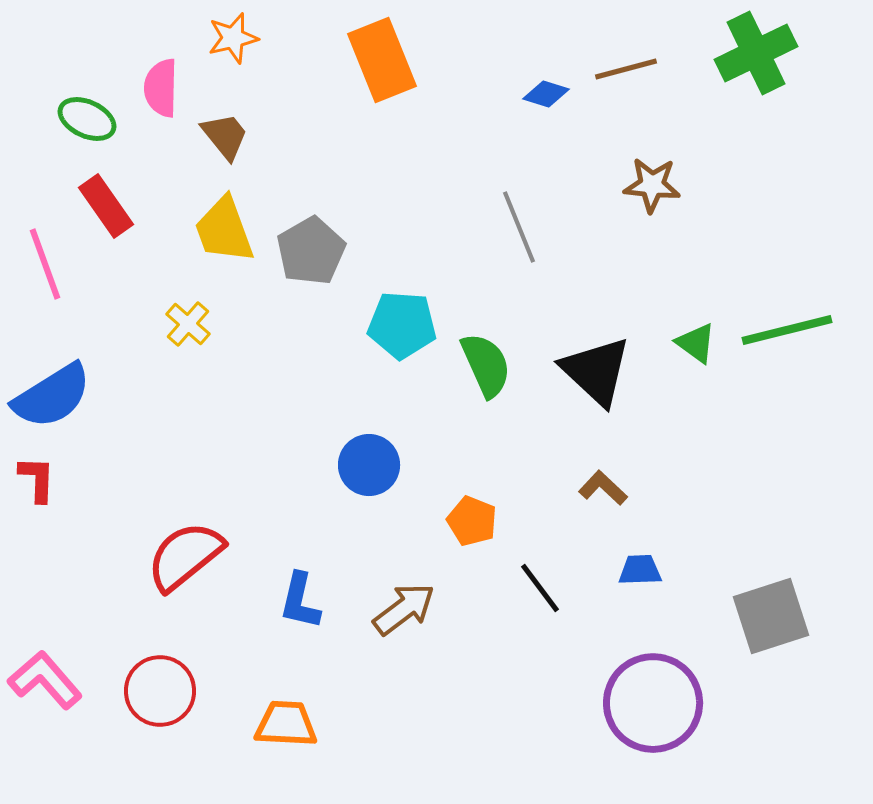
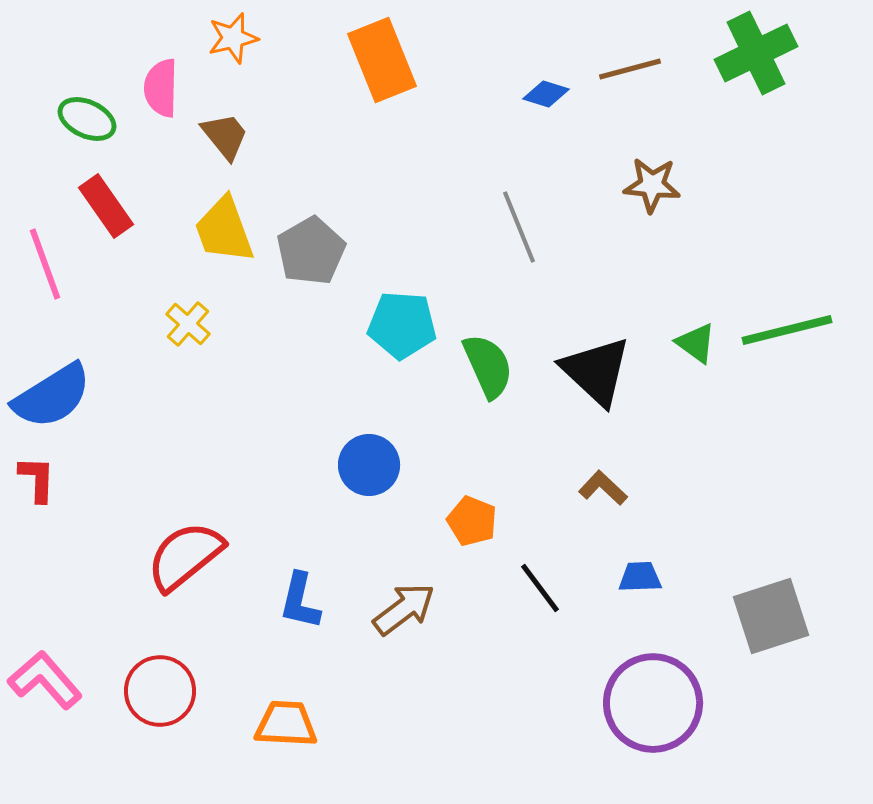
brown line: moved 4 px right
green semicircle: moved 2 px right, 1 px down
blue trapezoid: moved 7 px down
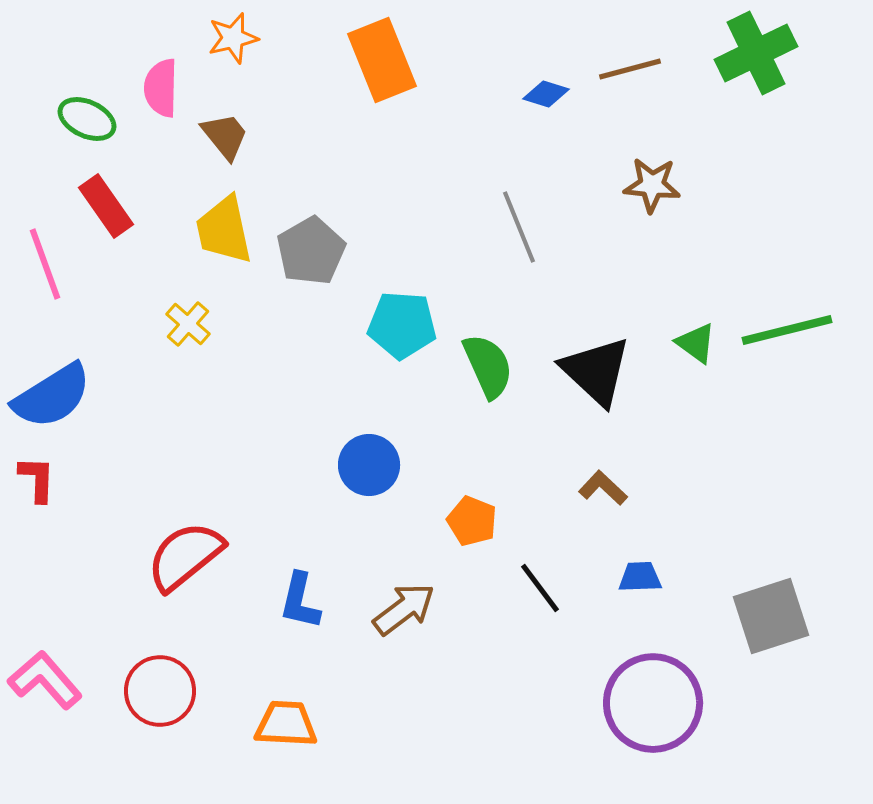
yellow trapezoid: rotated 8 degrees clockwise
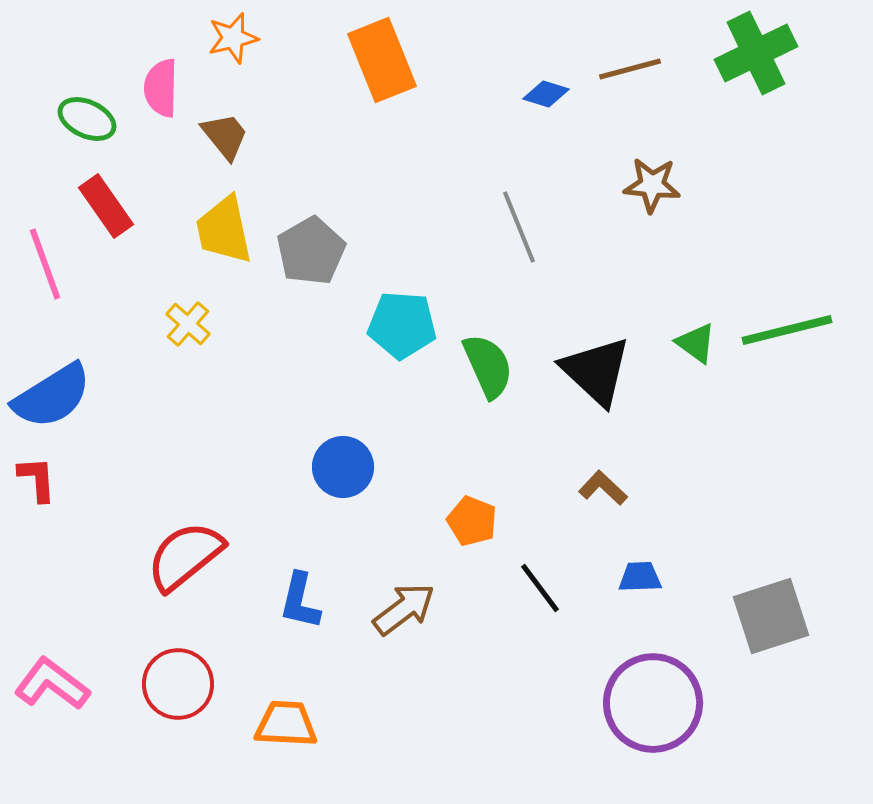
blue circle: moved 26 px left, 2 px down
red L-shape: rotated 6 degrees counterclockwise
pink L-shape: moved 7 px right, 4 px down; rotated 12 degrees counterclockwise
red circle: moved 18 px right, 7 px up
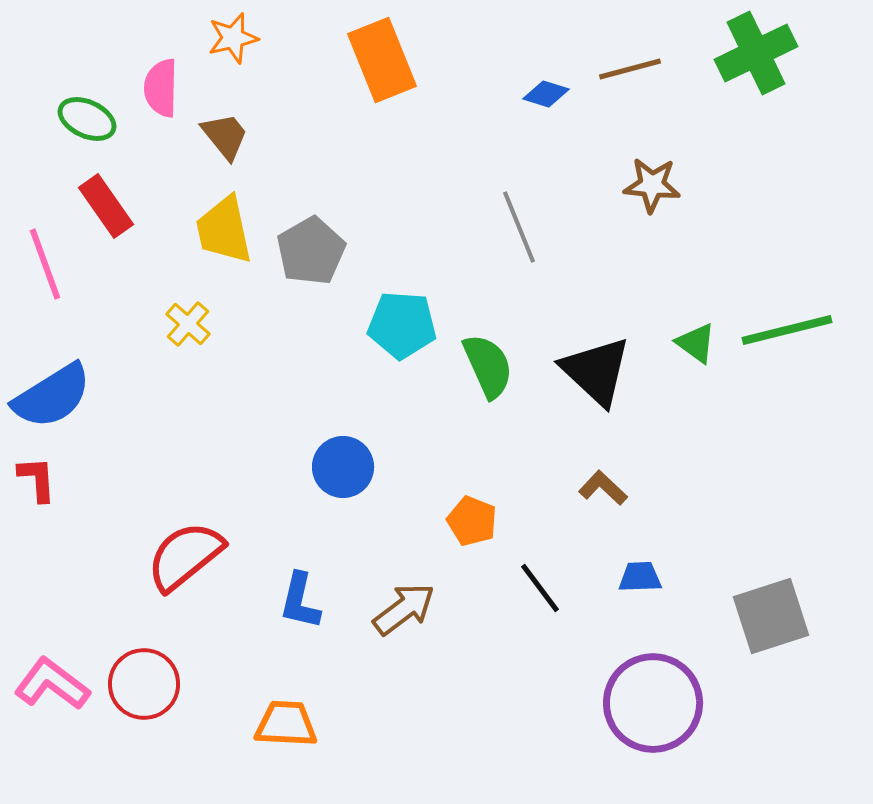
red circle: moved 34 px left
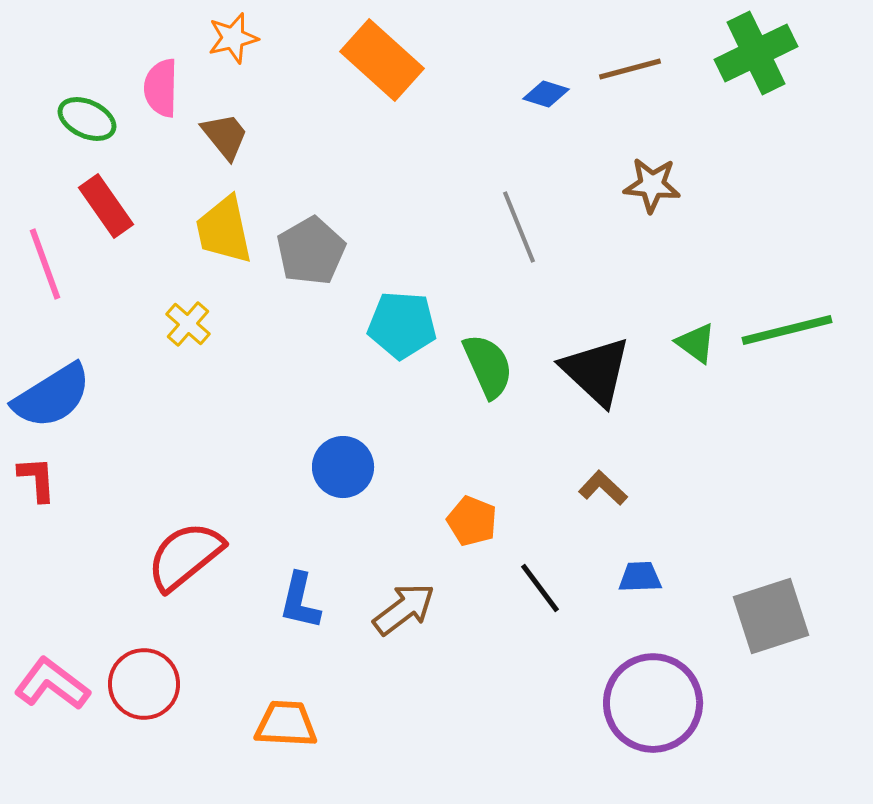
orange rectangle: rotated 26 degrees counterclockwise
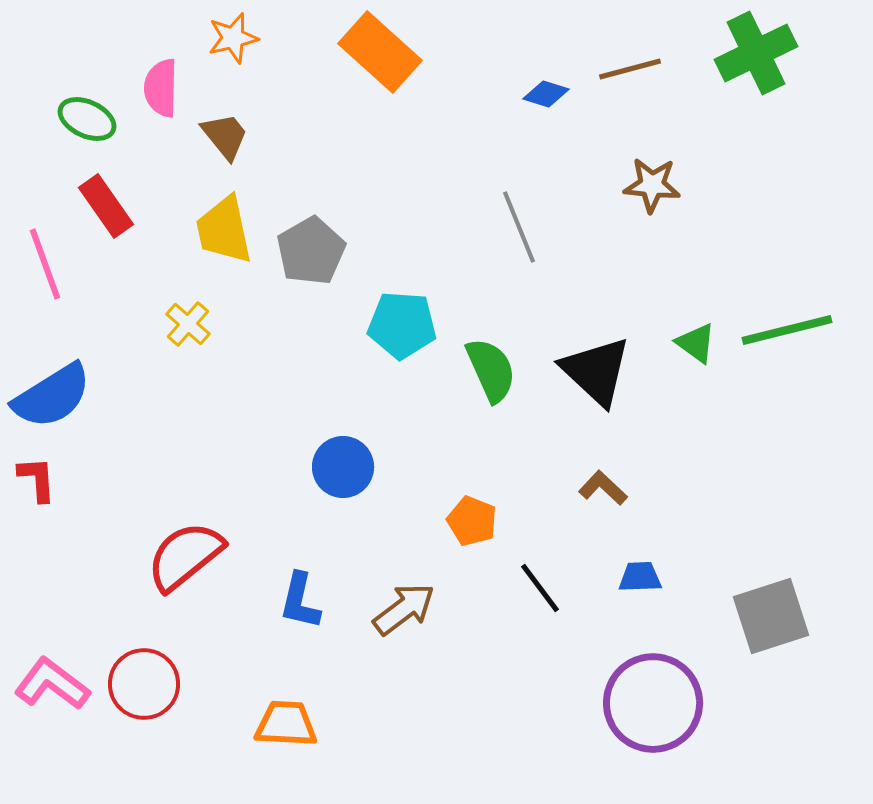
orange rectangle: moved 2 px left, 8 px up
green semicircle: moved 3 px right, 4 px down
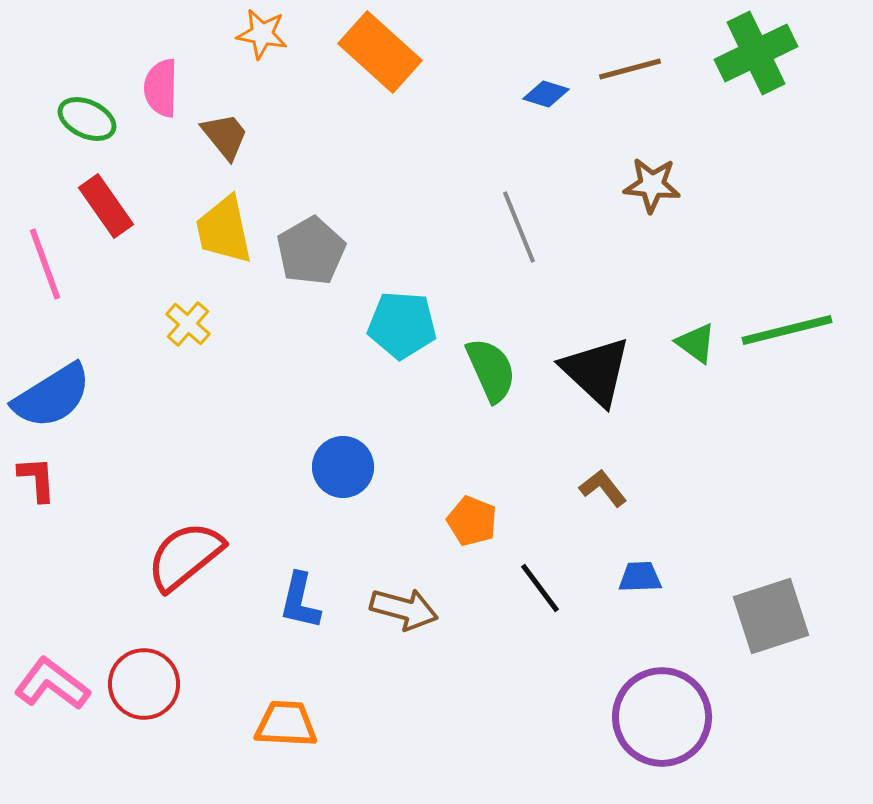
orange star: moved 29 px right, 4 px up; rotated 24 degrees clockwise
brown L-shape: rotated 9 degrees clockwise
brown arrow: rotated 52 degrees clockwise
purple circle: moved 9 px right, 14 px down
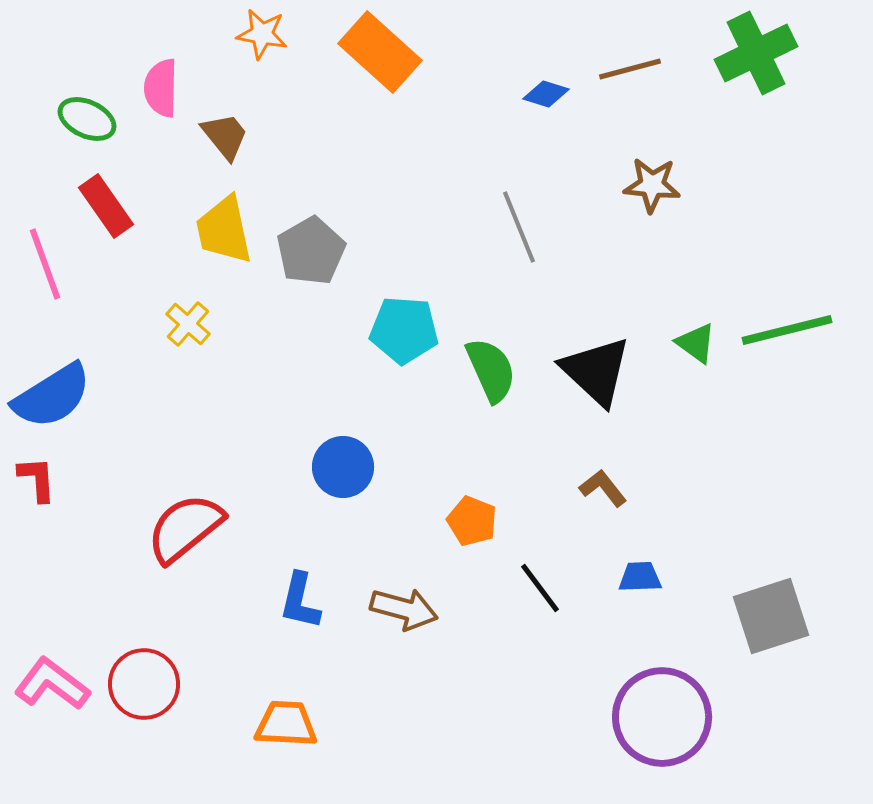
cyan pentagon: moved 2 px right, 5 px down
red semicircle: moved 28 px up
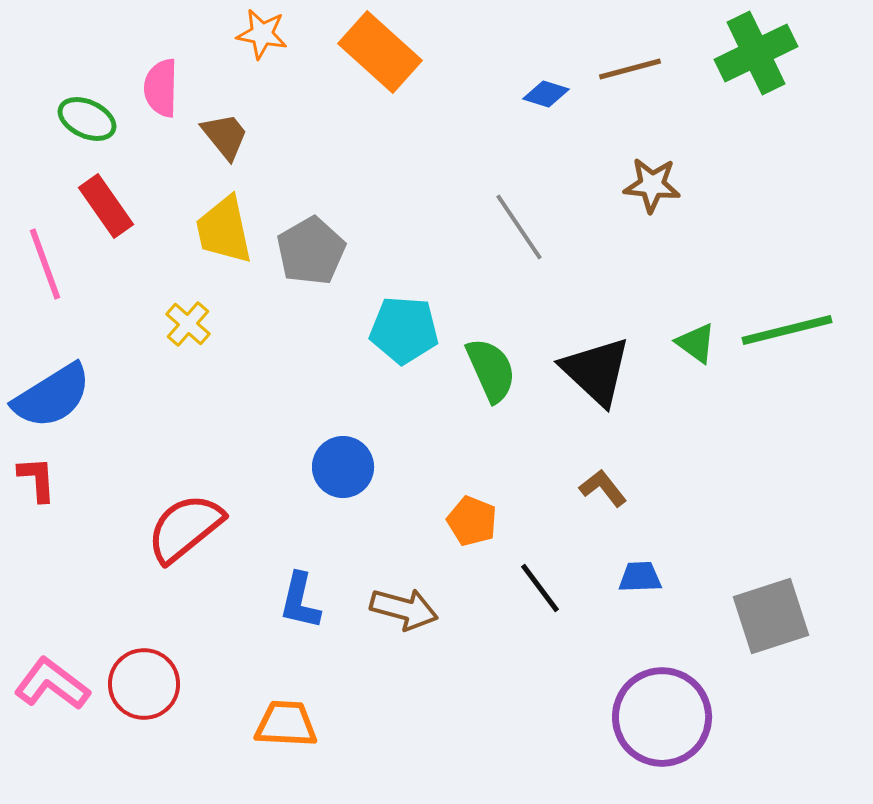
gray line: rotated 12 degrees counterclockwise
